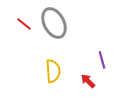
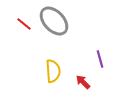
gray ellipse: moved 2 px up; rotated 16 degrees counterclockwise
purple line: moved 2 px left, 1 px up
red arrow: moved 5 px left, 1 px down
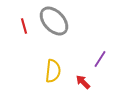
red line: moved 2 px down; rotated 35 degrees clockwise
purple line: rotated 48 degrees clockwise
yellow semicircle: rotated 10 degrees clockwise
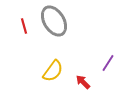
gray ellipse: rotated 12 degrees clockwise
purple line: moved 8 px right, 4 px down
yellow semicircle: rotated 30 degrees clockwise
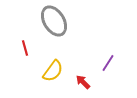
red line: moved 1 px right, 22 px down
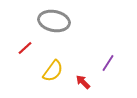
gray ellipse: rotated 48 degrees counterclockwise
red line: rotated 63 degrees clockwise
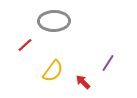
gray ellipse: rotated 12 degrees counterclockwise
red line: moved 3 px up
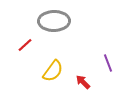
purple line: rotated 54 degrees counterclockwise
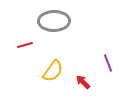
red line: rotated 28 degrees clockwise
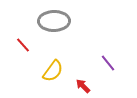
red line: moved 2 px left; rotated 63 degrees clockwise
purple line: rotated 18 degrees counterclockwise
red arrow: moved 4 px down
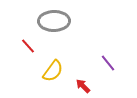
red line: moved 5 px right, 1 px down
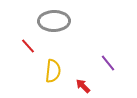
yellow semicircle: rotated 30 degrees counterclockwise
